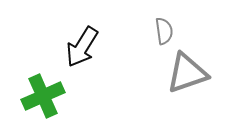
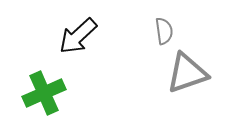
black arrow: moved 4 px left, 11 px up; rotated 15 degrees clockwise
green cross: moved 1 px right, 3 px up
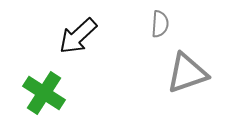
gray semicircle: moved 4 px left, 7 px up; rotated 12 degrees clockwise
green cross: rotated 33 degrees counterclockwise
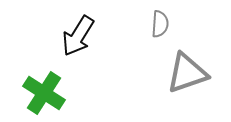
black arrow: rotated 15 degrees counterclockwise
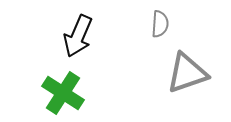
black arrow: rotated 9 degrees counterclockwise
green cross: moved 19 px right
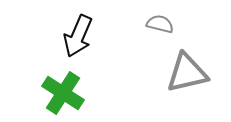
gray semicircle: rotated 80 degrees counterclockwise
gray triangle: rotated 6 degrees clockwise
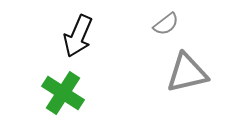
gray semicircle: moved 6 px right; rotated 128 degrees clockwise
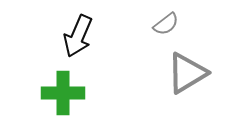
gray triangle: rotated 18 degrees counterclockwise
green cross: rotated 33 degrees counterclockwise
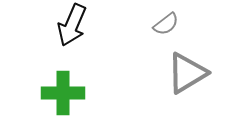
black arrow: moved 6 px left, 11 px up
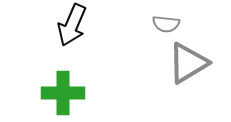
gray semicircle: rotated 44 degrees clockwise
gray triangle: moved 1 px right, 10 px up
